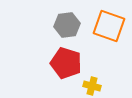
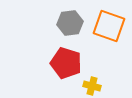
gray hexagon: moved 3 px right, 2 px up
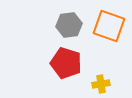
gray hexagon: moved 1 px left, 2 px down
yellow cross: moved 9 px right, 2 px up; rotated 24 degrees counterclockwise
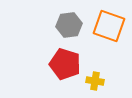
red pentagon: moved 1 px left, 1 px down
yellow cross: moved 6 px left, 3 px up; rotated 18 degrees clockwise
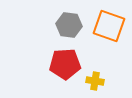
gray hexagon: rotated 15 degrees clockwise
red pentagon: rotated 20 degrees counterclockwise
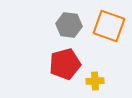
red pentagon: rotated 12 degrees counterclockwise
yellow cross: rotated 12 degrees counterclockwise
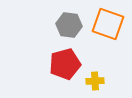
orange square: moved 1 px left, 2 px up
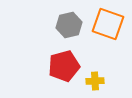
gray hexagon: rotated 20 degrees counterclockwise
red pentagon: moved 1 px left, 2 px down
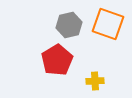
red pentagon: moved 7 px left, 6 px up; rotated 16 degrees counterclockwise
